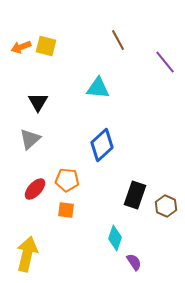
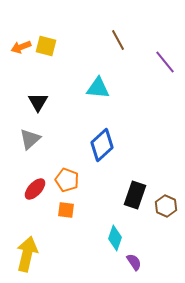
orange pentagon: rotated 15 degrees clockwise
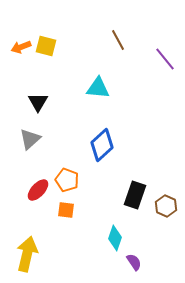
purple line: moved 3 px up
red ellipse: moved 3 px right, 1 px down
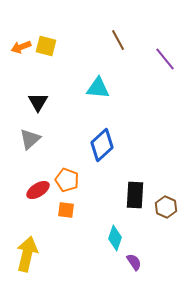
red ellipse: rotated 15 degrees clockwise
black rectangle: rotated 16 degrees counterclockwise
brown hexagon: moved 1 px down
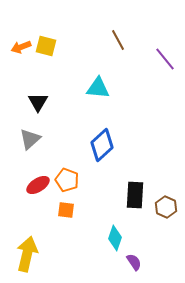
red ellipse: moved 5 px up
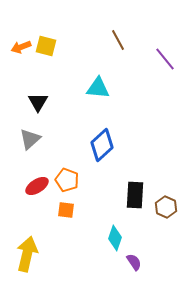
red ellipse: moved 1 px left, 1 px down
